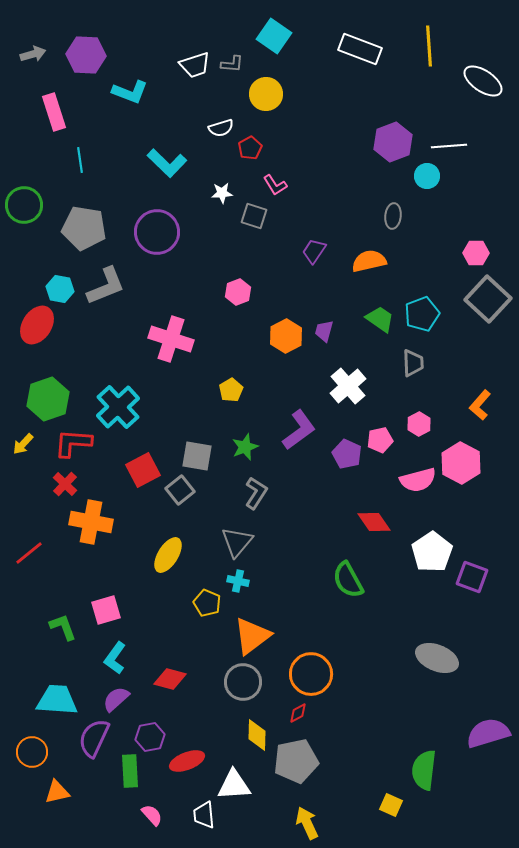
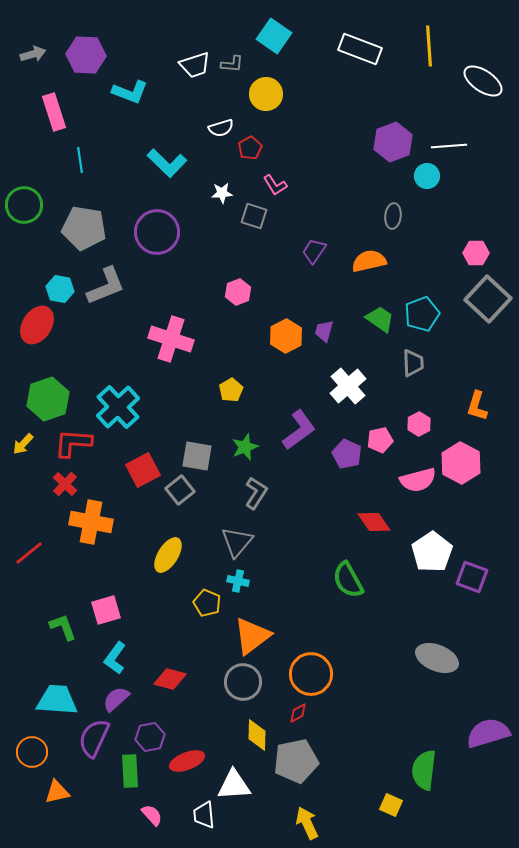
orange L-shape at (480, 405): moved 3 px left, 1 px down; rotated 24 degrees counterclockwise
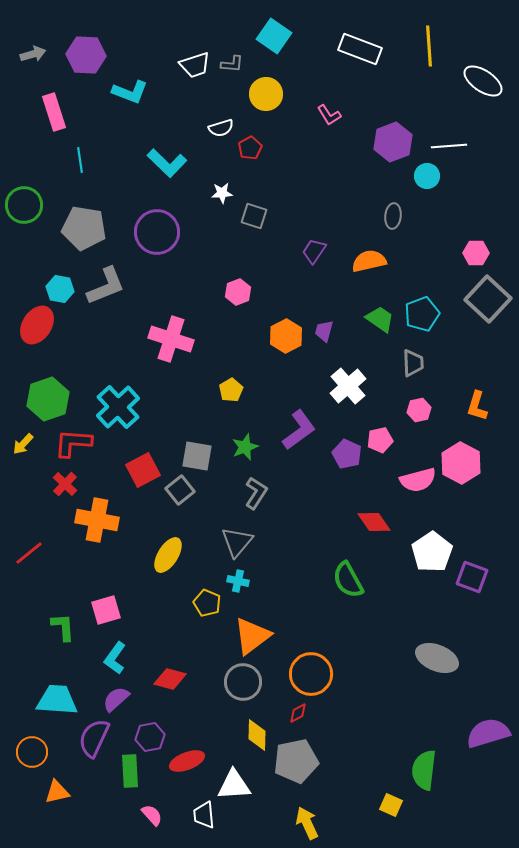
pink L-shape at (275, 185): moved 54 px right, 70 px up
pink hexagon at (419, 424): moved 14 px up; rotated 15 degrees clockwise
orange cross at (91, 522): moved 6 px right, 2 px up
green L-shape at (63, 627): rotated 16 degrees clockwise
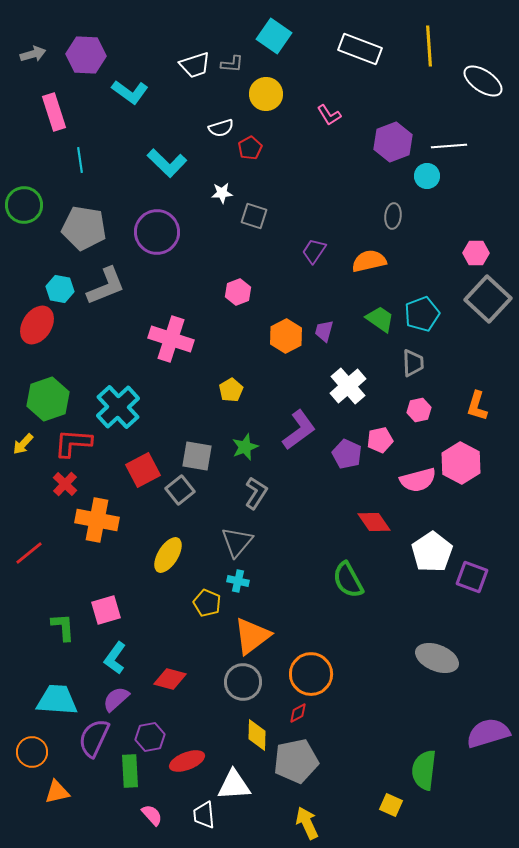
cyan L-shape at (130, 92): rotated 15 degrees clockwise
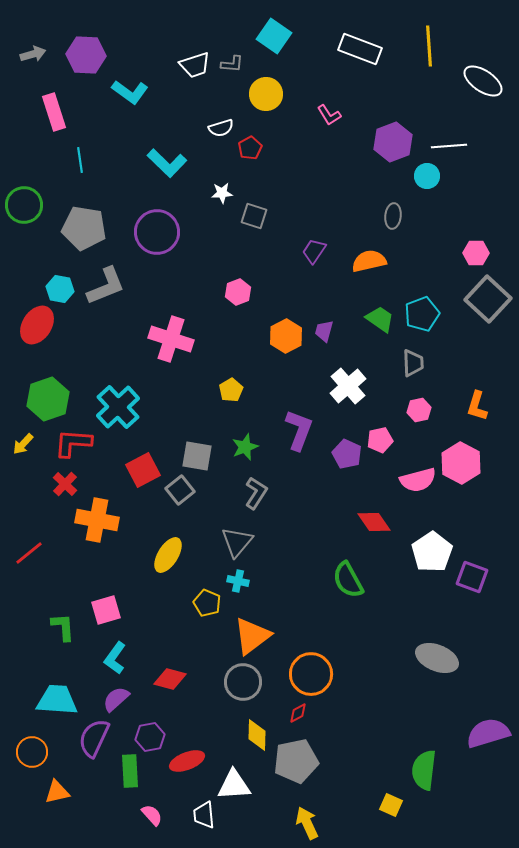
purple L-shape at (299, 430): rotated 33 degrees counterclockwise
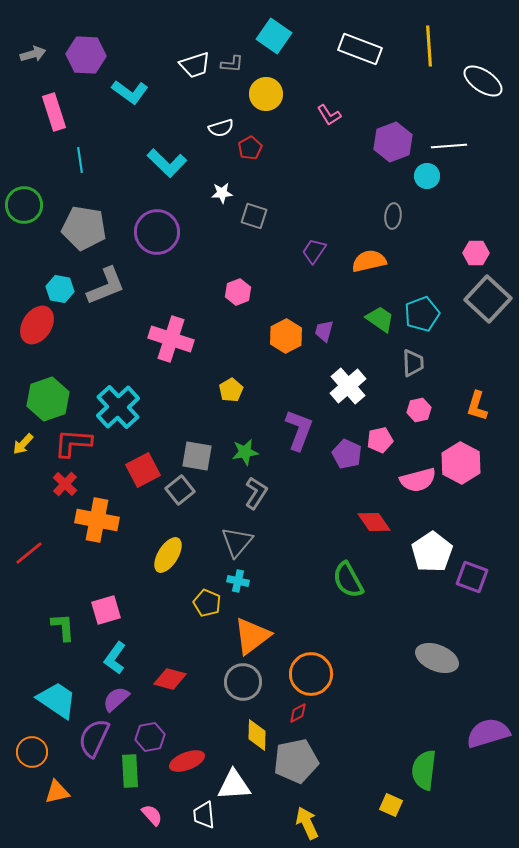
green star at (245, 447): moved 5 px down; rotated 12 degrees clockwise
cyan trapezoid at (57, 700): rotated 30 degrees clockwise
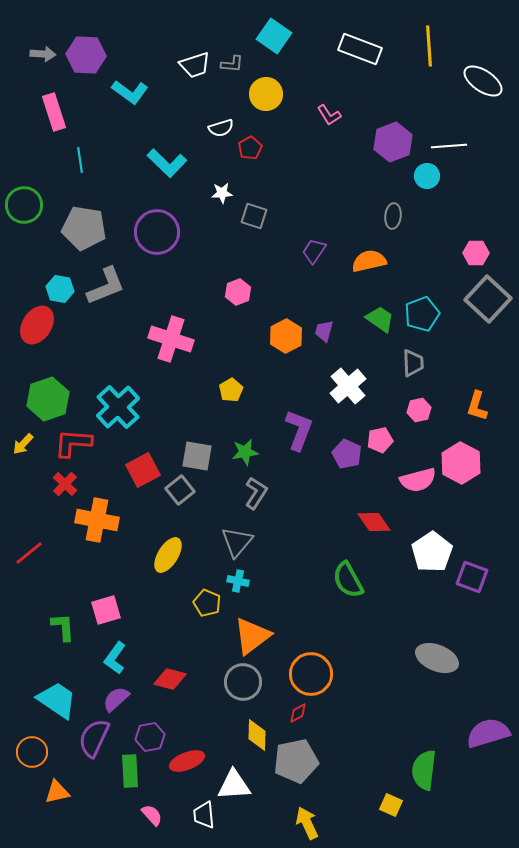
gray arrow at (33, 54): moved 10 px right; rotated 20 degrees clockwise
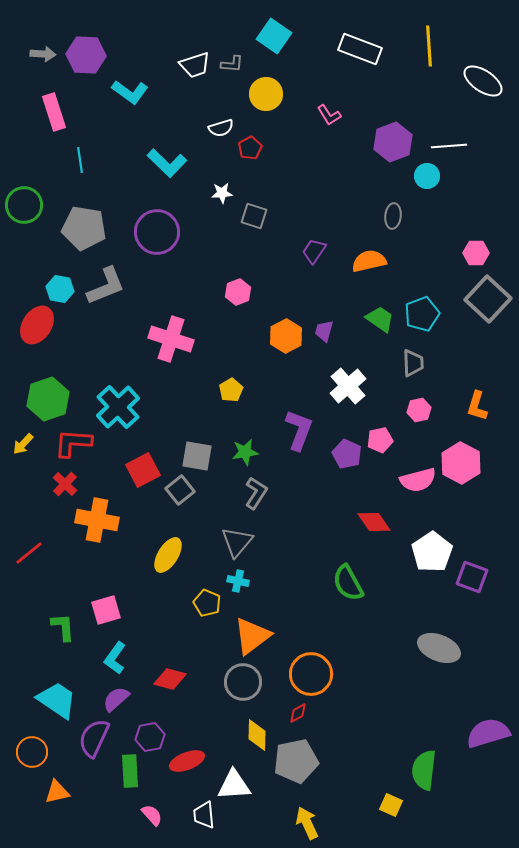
green semicircle at (348, 580): moved 3 px down
gray ellipse at (437, 658): moved 2 px right, 10 px up
